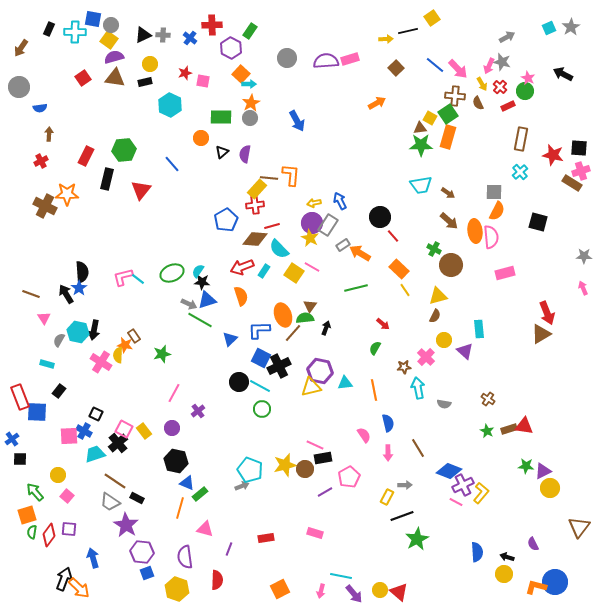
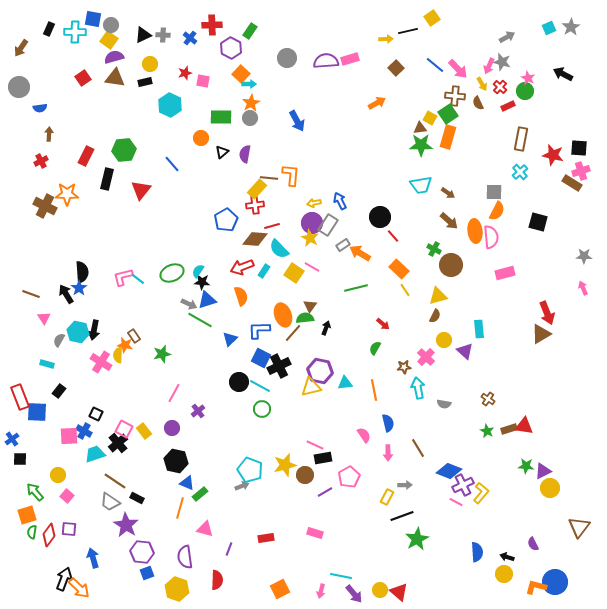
brown circle at (305, 469): moved 6 px down
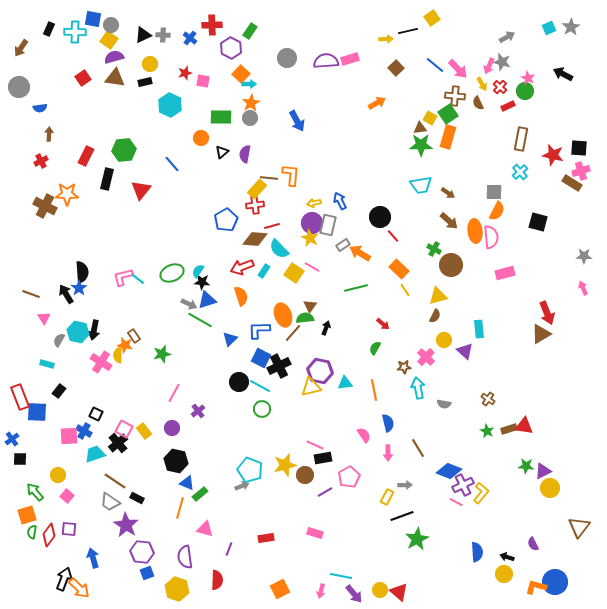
gray rectangle at (328, 225): rotated 20 degrees counterclockwise
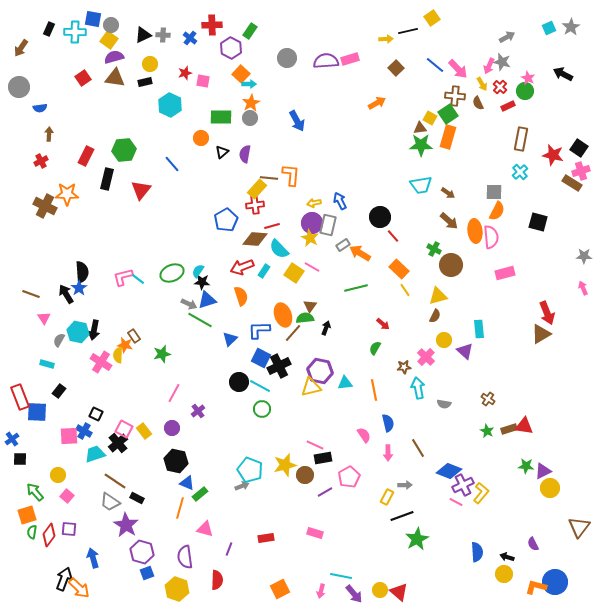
black square at (579, 148): rotated 30 degrees clockwise
purple hexagon at (142, 552): rotated 10 degrees clockwise
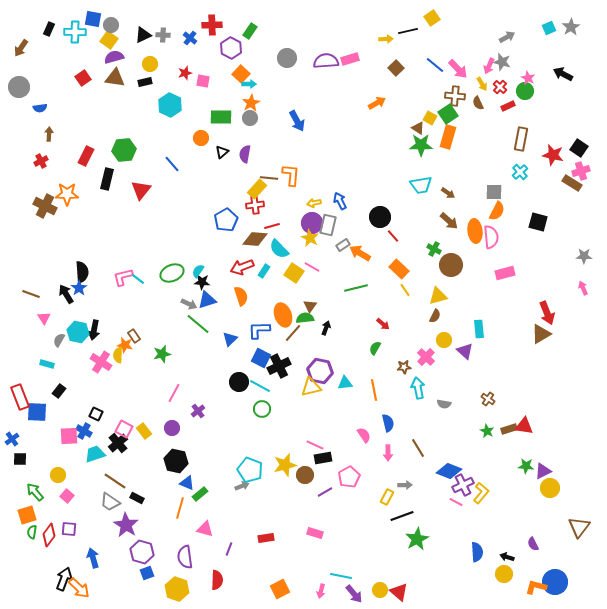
brown triangle at (420, 128): moved 2 px left; rotated 40 degrees clockwise
green line at (200, 320): moved 2 px left, 4 px down; rotated 10 degrees clockwise
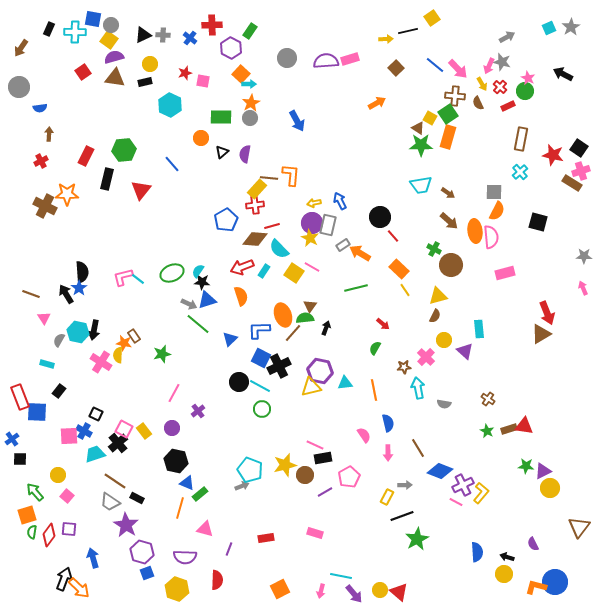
red square at (83, 78): moved 6 px up
orange star at (125, 345): moved 1 px left, 2 px up
blue diamond at (449, 471): moved 9 px left
purple semicircle at (185, 557): rotated 80 degrees counterclockwise
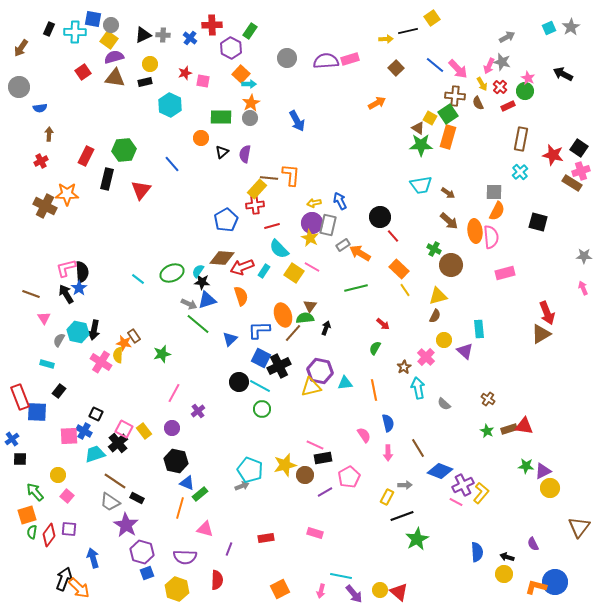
brown diamond at (255, 239): moved 33 px left, 19 px down
pink L-shape at (123, 277): moved 57 px left, 9 px up
brown star at (404, 367): rotated 24 degrees counterclockwise
gray semicircle at (444, 404): rotated 32 degrees clockwise
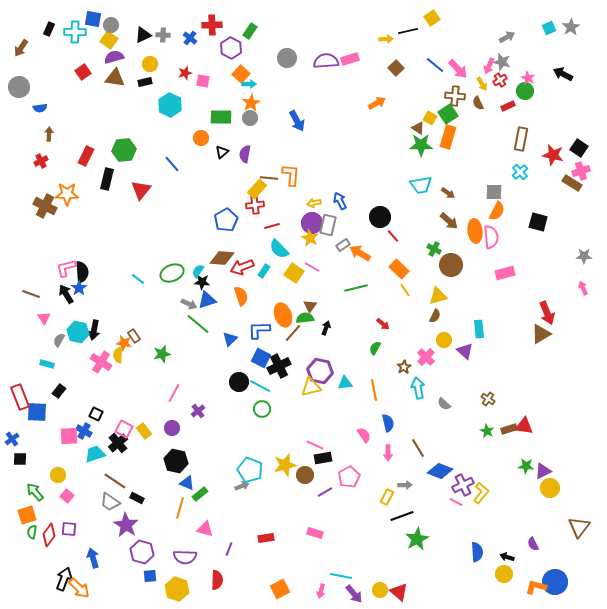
red cross at (500, 87): moved 7 px up; rotated 16 degrees clockwise
blue square at (147, 573): moved 3 px right, 3 px down; rotated 16 degrees clockwise
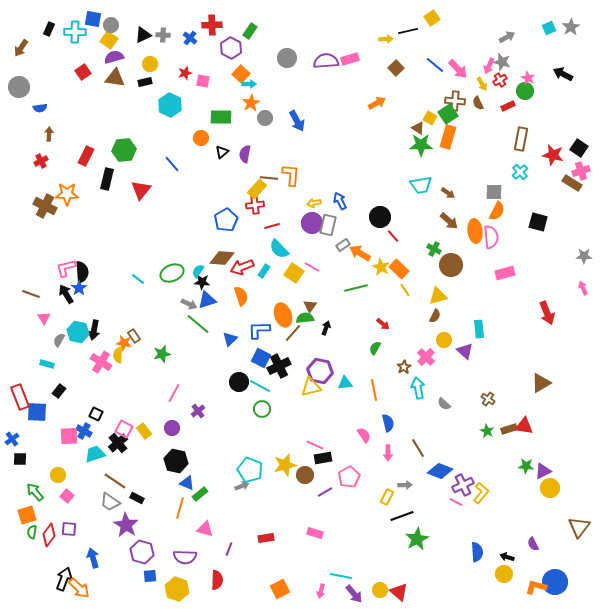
brown cross at (455, 96): moved 5 px down
gray circle at (250, 118): moved 15 px right
yellow star at (310, 238): moved 71 px right, 29 px down
brown triangle at (541, 334): moved 49 px down
